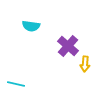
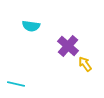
yellow arrow: rotated 140 degrees clockwise
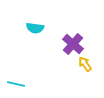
cyan semicircle: moved 4 px right, 2 px down
purple cross: moved 5 px right, 2 px up
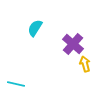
cyan semicircle: rotated 114 degrees clockwise
yellow arrow: rotated 21 degrees clockwise
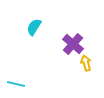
cyan semicircle: moved 1 px left, 1 px up
yellow arrow: moved 1 px right, 1 px up
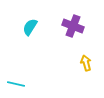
cyan semicircle: moved 4 px left
purple cross: moved 18 px up; rotated 20 degrees counterclockwise
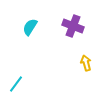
cyan line: rotated 66 degrees counterclockwise
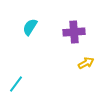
purple cross: moved 1 px right, 6 px down; rotated 25 degrees counterclockwise
yellow arrow: rotated 77 degrees clockwise
